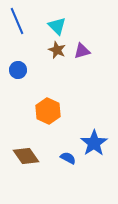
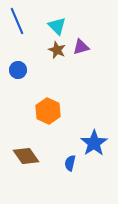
purple triangle: moved 1 px left, 4 px up
blue semicircle: moved 2 px right, 5 px down; rotated 105 degrees counterclockwise
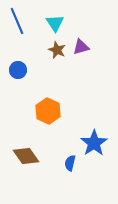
cyan triangle: moved 2 px left, 3 px up; rotated 12 degrees clockwise
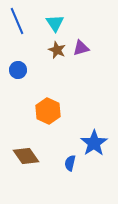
purple triangle: moved 1 px down
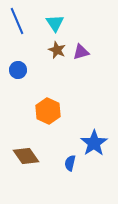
purple triangle: moved 4 px down
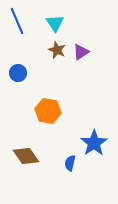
purple triangle: rotated 18 degrees counterclockwise
blue circle: moved 3 px down
orange hexagon: rotated 15 degrees counterclockwise
